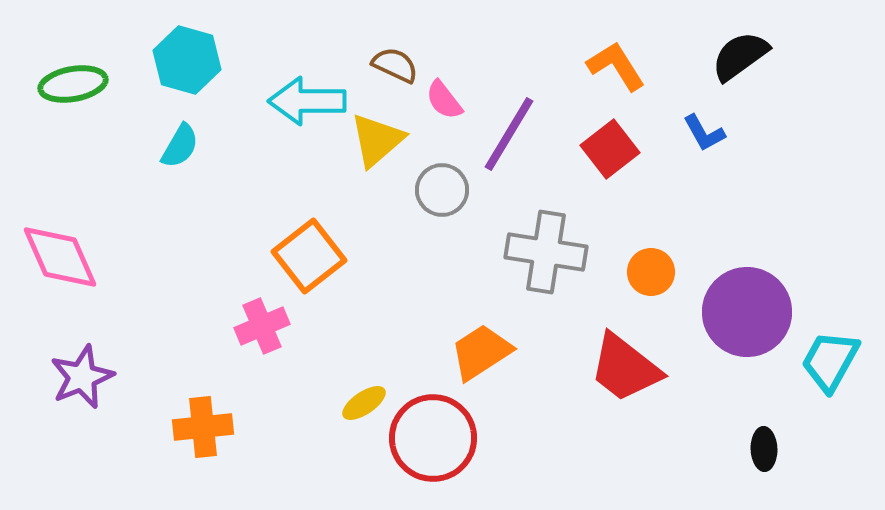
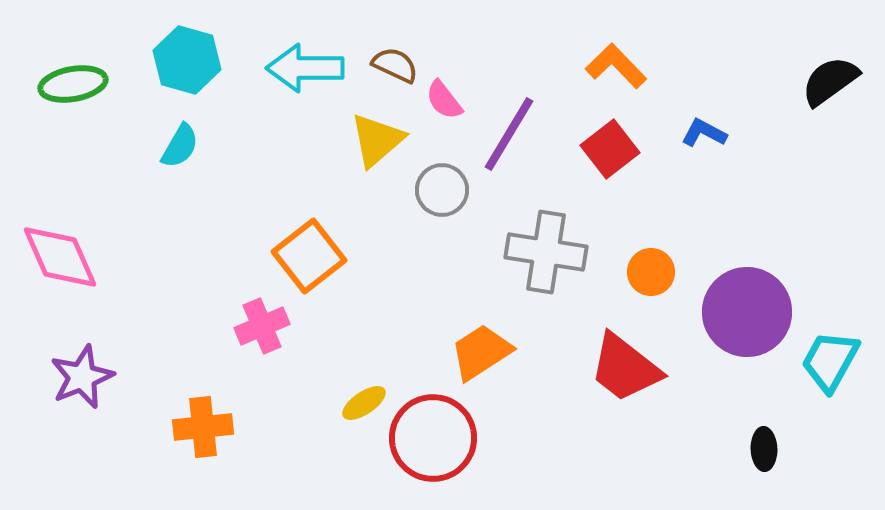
black semicircle: moved 90 px right, 25 px down
orange L-shape: rotated 12 degrees counterclockwise
cyan arrow: moved 2 px left, 33 px up
blue L-shape: rotated 147 degrees clockwise
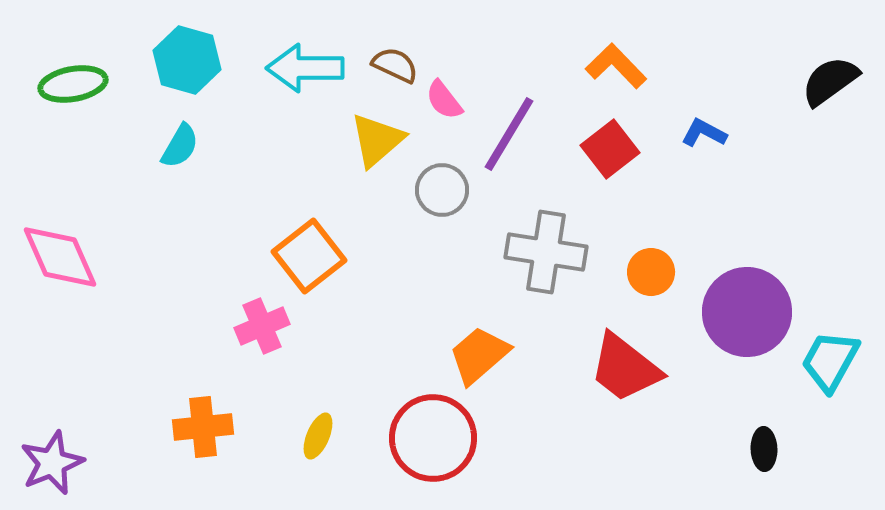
orange trapezoid: moved 2 px left, 3 px down; rotated 8 degrees counterclockwise
purple star: moved 30 px left, 86 px down
yellow ellipse: moved 46 px left, 33 px down; rotated 33 degrees counterclockwise
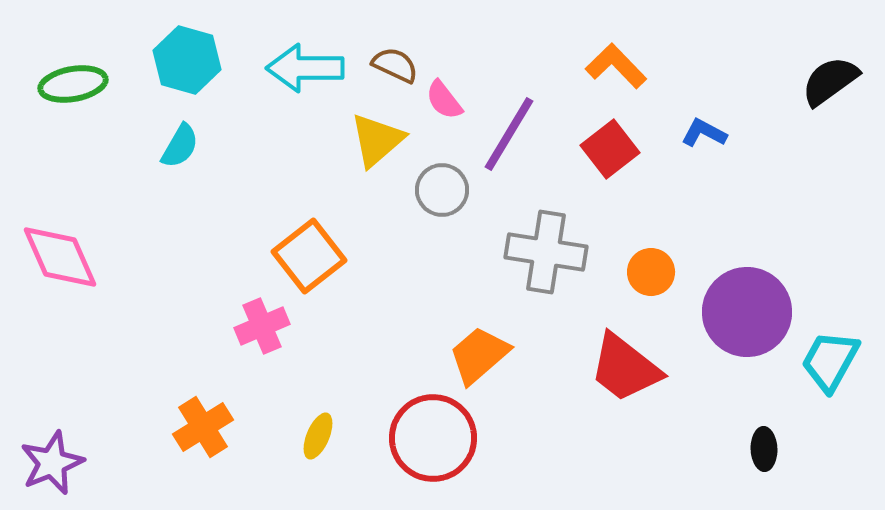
orange cross: rotated 26 degrees counterclockwise
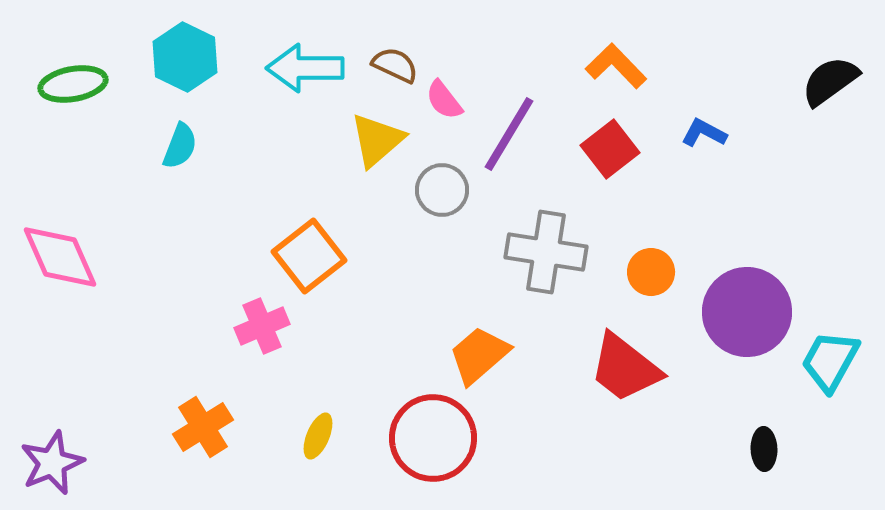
cyan hexagon: moved 2 px left, 3 px up; rotated 10 degrees clockwise
cyan semicircle: rotated 9 degrees counterclockwise
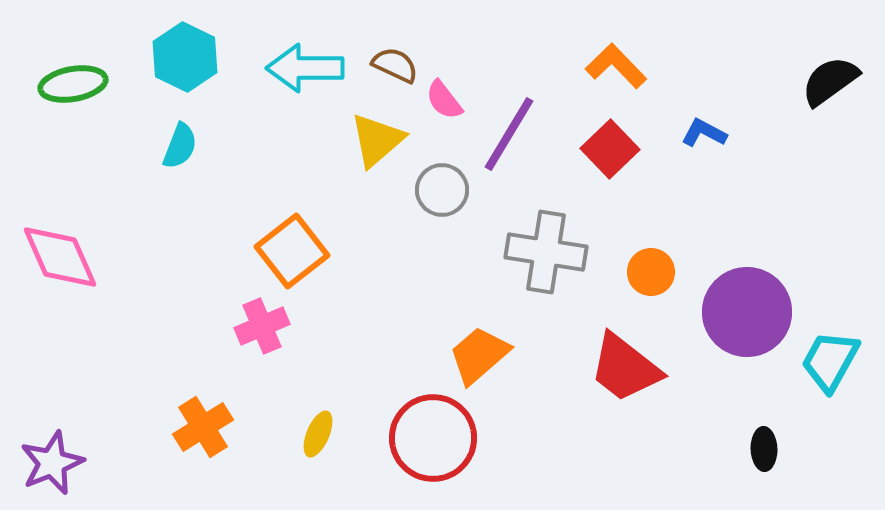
red square: rotated 6 degrees counterclockwise
orange square: moved 17 px left, 5 px up
yellow ellipse: moved 2 px up
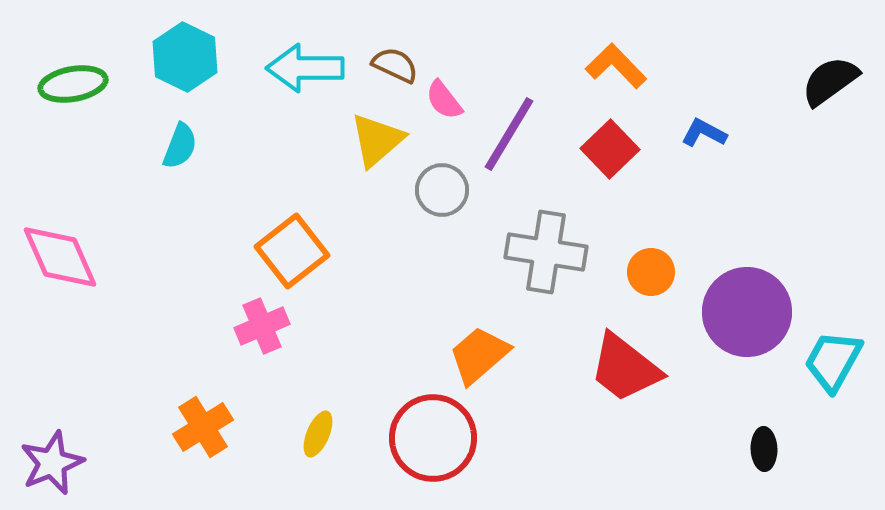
cyan trapezoid: moved 3 px right
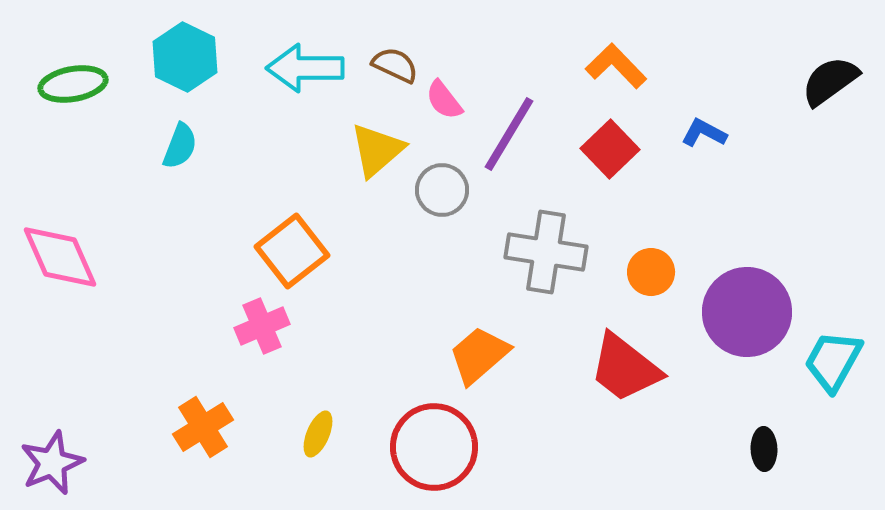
yellow triangle: moved 10 px down
red circle: moved 1 px right, 9 px down
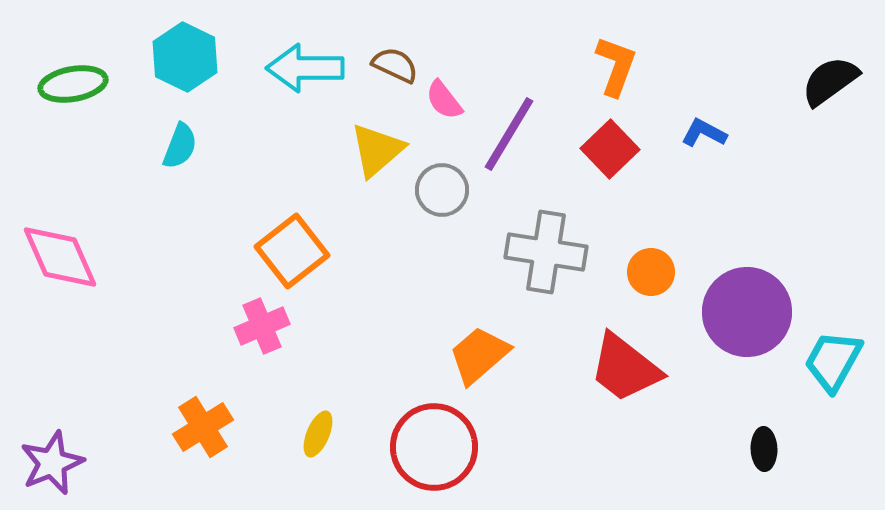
orange L-shape: rotated 64 degrees clockwise
